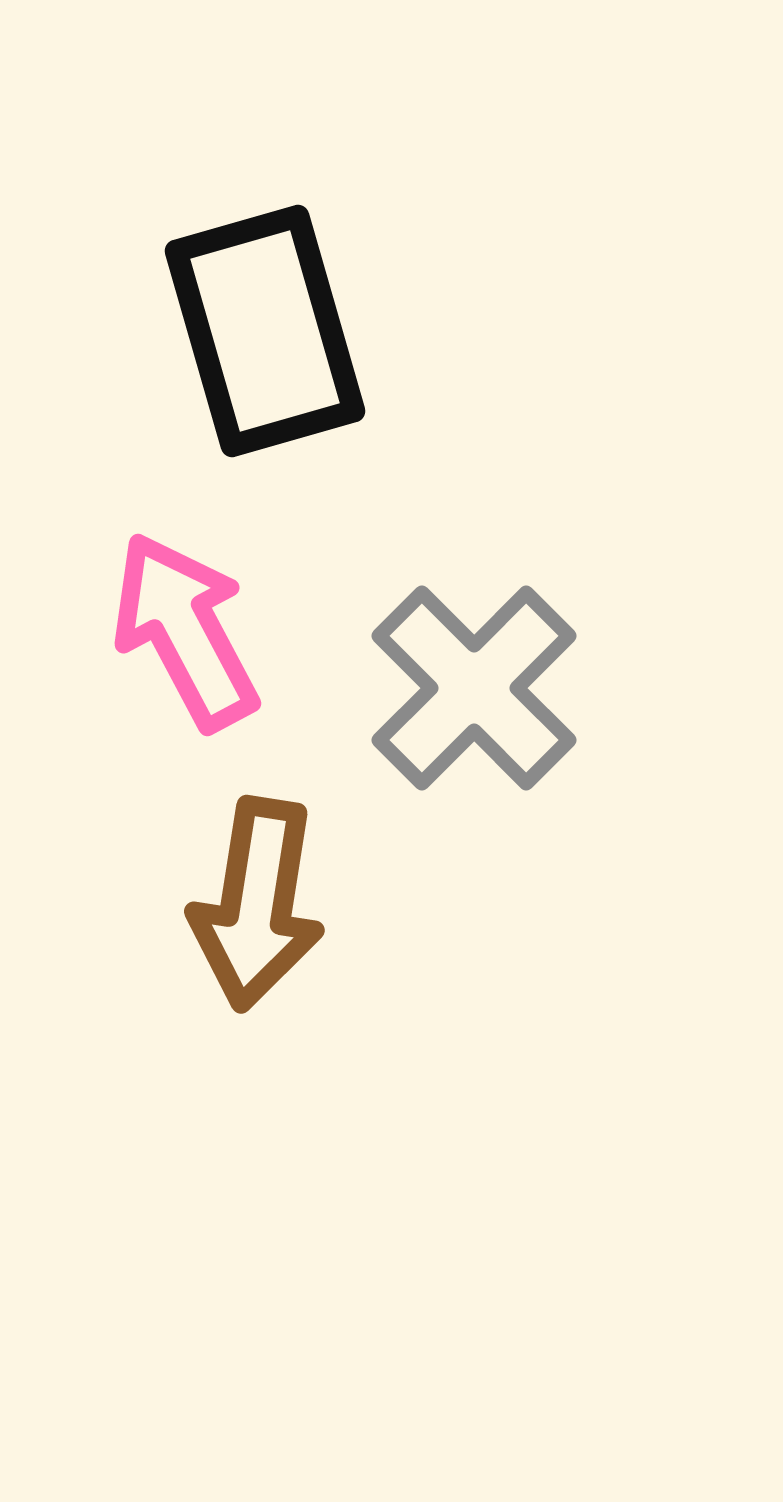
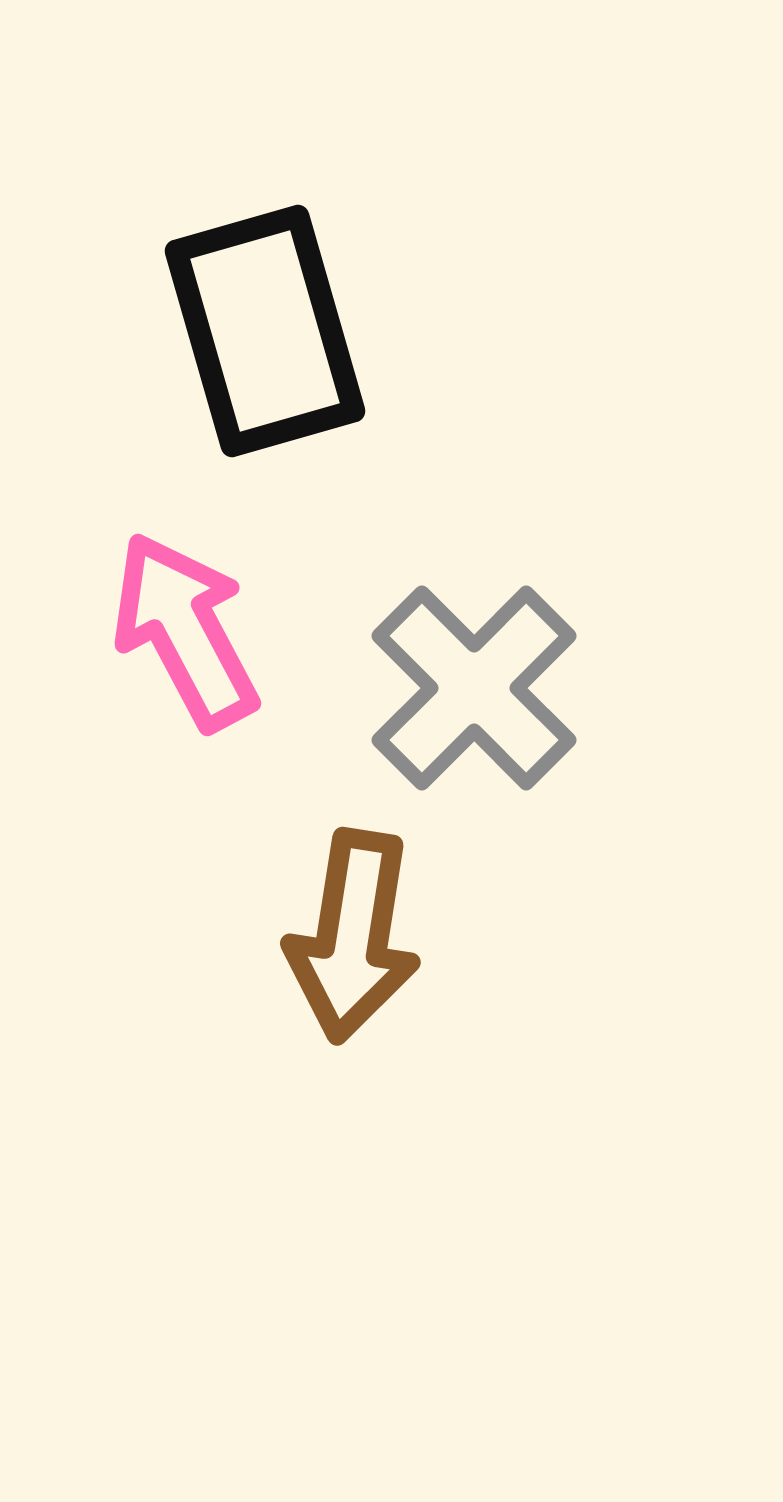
brown arrow: moved 96 px right, 32 px down
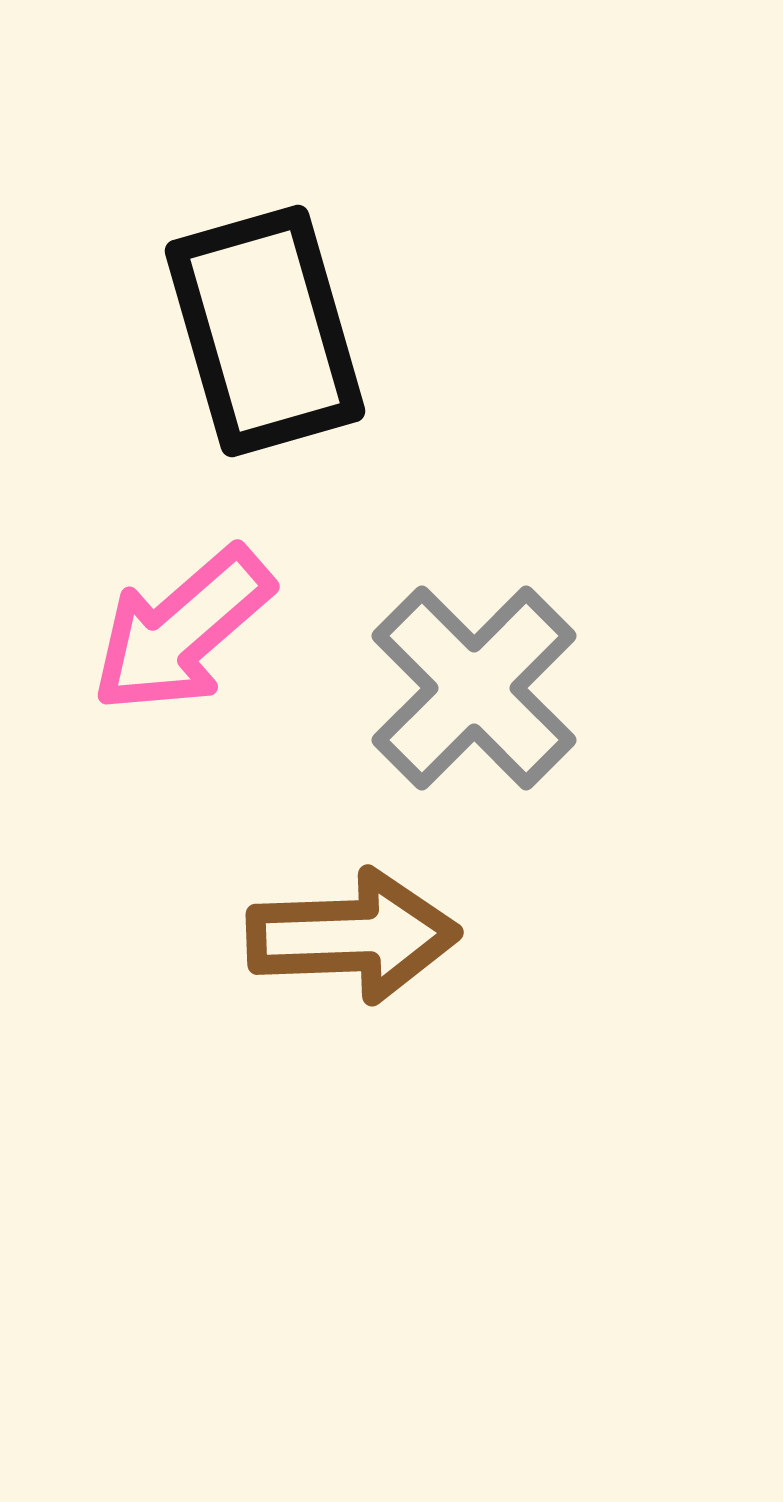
pink arrow: moved 3 px left, 1 px up; rotated 103 degrees counterclockwise
brown arrow: rotated 101 degrees counterclockwise
